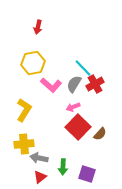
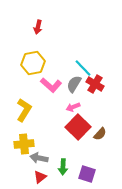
red cross: rotated 30 degrees counterclockwise
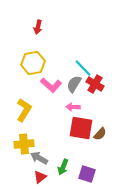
pink arrow: rotated 24 degrees clockwise
red square: moved 3 px right, 1 px down; rotated 35 degrees counterclockwise
gray arrow: rotated 18 degrees clockwise
green arrow: rotated 21 degrees clockwise
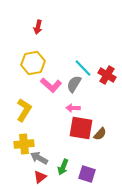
red cross: moved 12 px right, 9 px up
pink arrow: moved 1 px down
